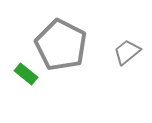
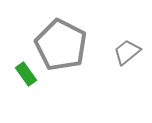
green rectangle: rotated 15 degrees clockwise
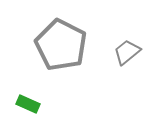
green rectangle: moved 2 px right, 30 px down; rotated 30 degrees counterclockwise
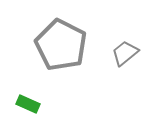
gray trapezoid: moved 2 px left, 1 px down
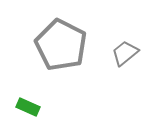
green rectangle: moved 3 px down
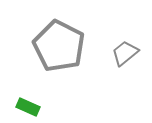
gray pentagon: moved 2 px left, 1 px down
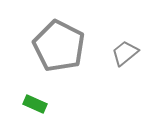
green rectangle: moved 7 px right, 3 px up
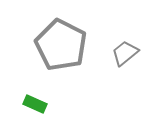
gray pentagon: moved 2 px right, 1 px up
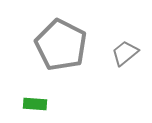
green rectangle: rotated 20 degrees counterclockwise
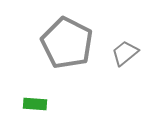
gray pentagon: moved 6 px right, 2 px up
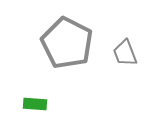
gray trapezoid: rotated 72 degrees counterclockwise
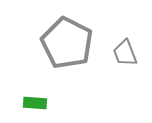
green rectangle: moved 1 px up
